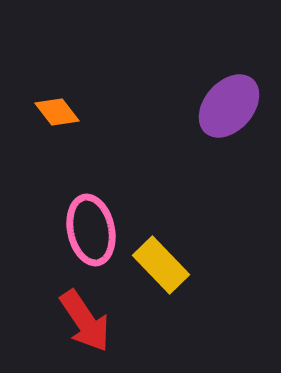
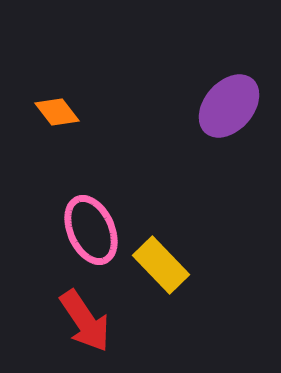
pink ellipse: rotated 12 degrees counterclockwise
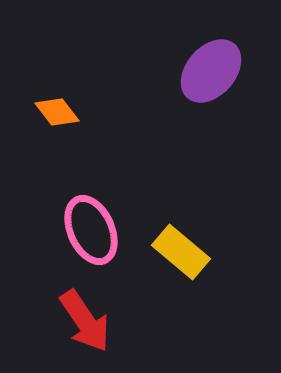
purple ellipse: moved 18 px left, 35 px up
yellow rectangle: moved 20 px right, 13 px up; rotated 6 degrees counterclockwise
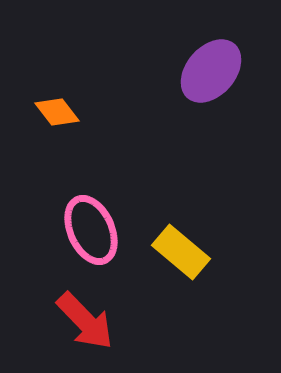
red arrow: rotated 10 degrees counterclockwise
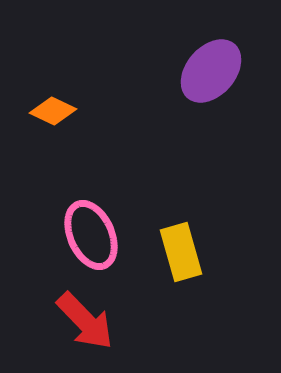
orange diamond: moved 4 px left, 1 px up; rotated 27 degrees counterclockwise
pink ellipse: moved 5 px down
yellow rectangle: rotated 34 degrees clockwise
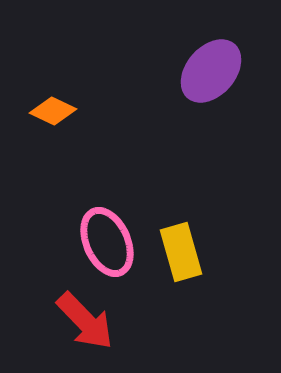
pink ellipse: moved 16 px right, 7 px down
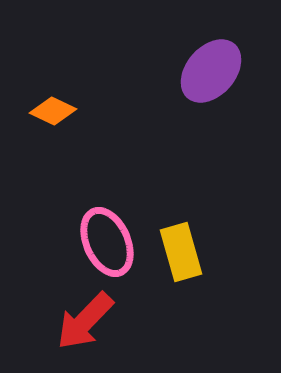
red arrow: rotated 88 degrees clockwise
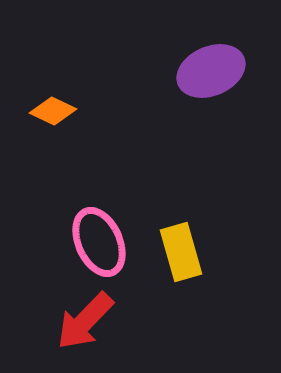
purple ellipse: rotated 26 degrees clockwise
pink ellipse: moved 8 px left
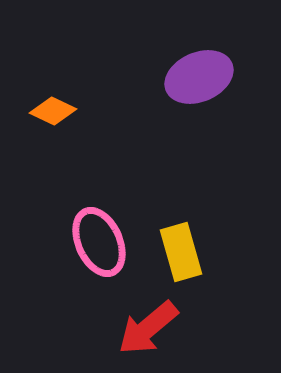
purple ellipse: moved 12 px left, 6 px down
red arrow: moved 63 px right, 7 px down; rotated 6 degrees clockwise
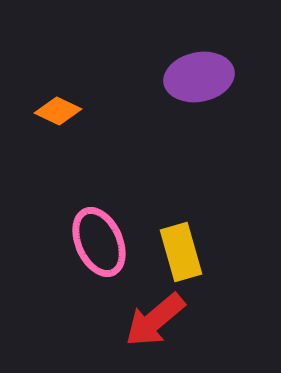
purple ellipse: rotated 12 degrees clockwise
orange diamond: moved 5 px right
red arrow: moved 7 px right, 8 px up
